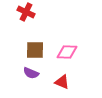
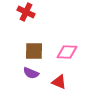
brown square: moved 1 px left, 1 px down
red triangle: moved 3 px left
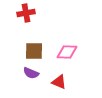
red cross: moved 1 px down; rotated 36 degrees counterclockwise
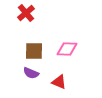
red cross: rotated 30 degrees counterclockwise
pink diamond: moved 3 px up
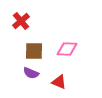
red cross: moved 5 px left, 8 px down
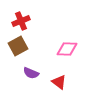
red cross: rotated 18 degrees clockwise
brown square: moved 16 px left, 5 px up; rotated 30 degrees counterclockwise
red triangle: rotated 14 degrees clockwise
